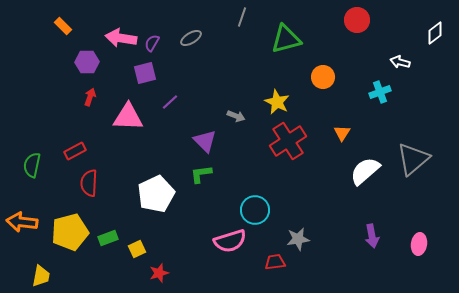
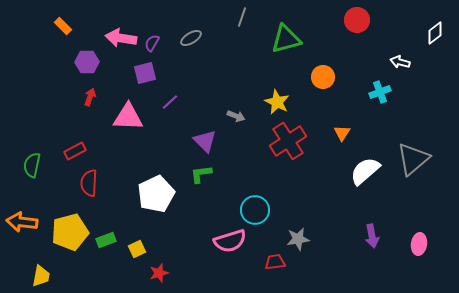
green rectangle: moved 2 px left, 2 px down
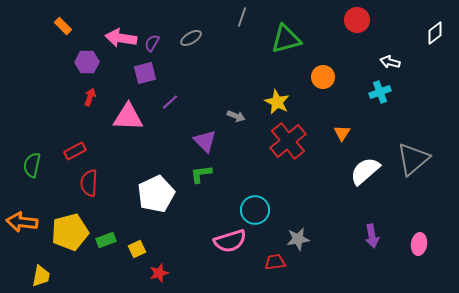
white arrow: moved 10 px left
red cross: rotated 6 degrees counterclockwise
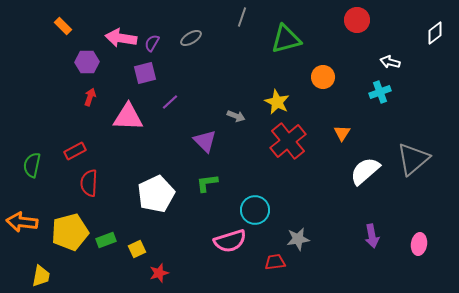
green L-shape: moved 6 px right, 9 px down
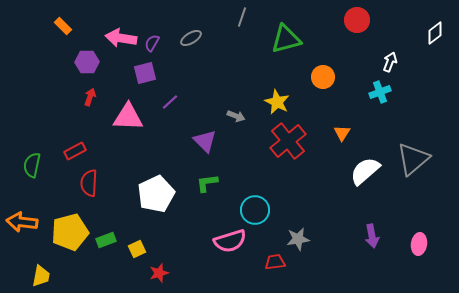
white arrow: rotated 96 degrees clockwise
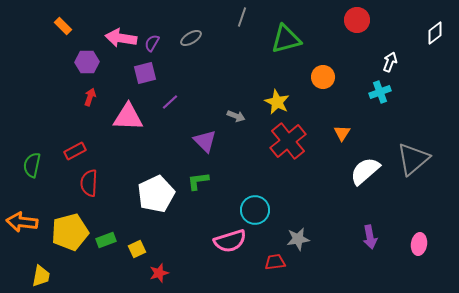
green L-shape: moved 9 px left, 2 px up
purple arrow: moved 2 px left, 1 px down
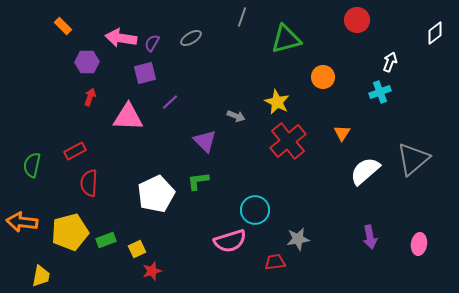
red star: moved 7 px left, 2 px up
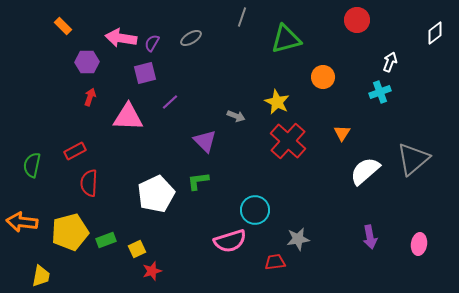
red cross: rotated 9 degrees counterclockwise
